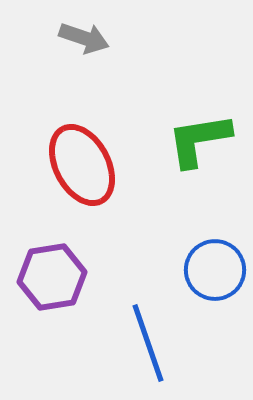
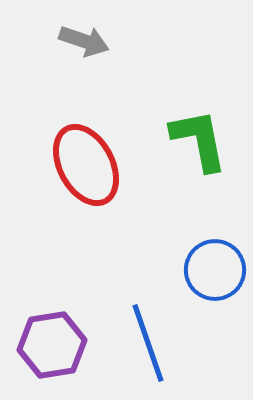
gray arrow: moved 3 px down
green L-shape: rotated 88 degrees clockwise
red ellipse: moved 4 px right
purple hexagon: moved 68 px down
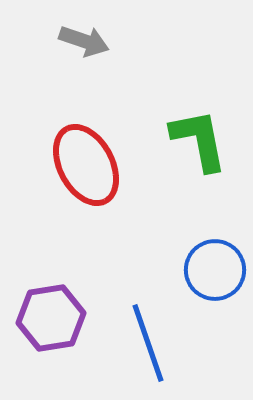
purple hexagon: moved 1 px left, 27 px up
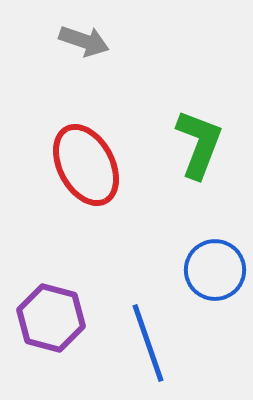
green L-shape: moved 4 px down; rotated 32 degrees clockwise
purple hexagon: rotated 24 degrees clockwise
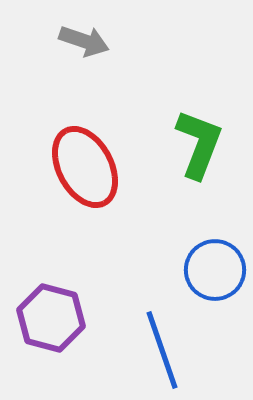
red ellipse: moved 1 px left, 2 px down
blue line: moved 14 px right, 7 px down
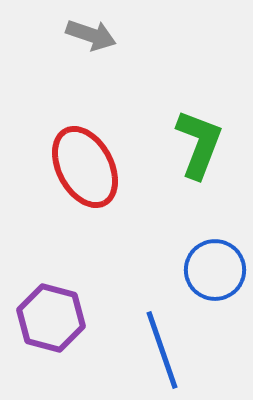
gray arrow: moved 7 px right, 6 px up
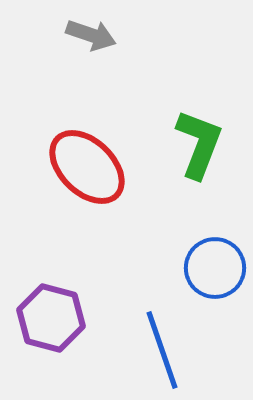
red ellipse: moved 2 px right; rotated 18 degrees counterclockwise
blue circle: moved 2 px up
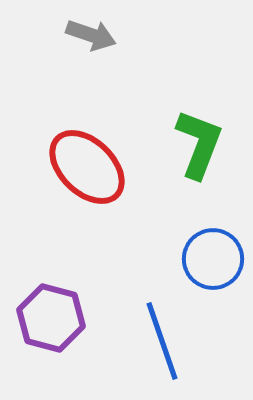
blue circle: moved 2 px left, 9 px up
blue line: moved 9 px up
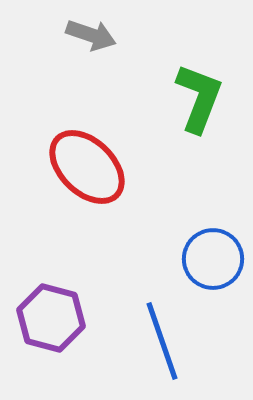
green L-shape: moved 46 px up
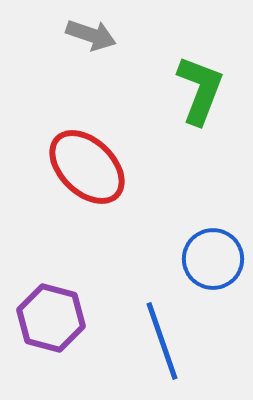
green L-shape: moved 1 px right, 8 px up
